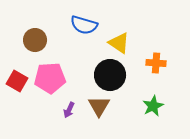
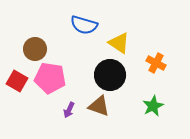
brown circle: moved 9 px down
orange cross: rotated 24 degrees clockwise
pink pentagon: rotated 12 degrees clockwise
brown triangle: rotated 40 degrees counterclockwise
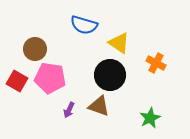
green star: moved 3 px left, 12 px down
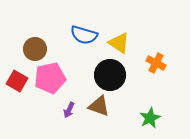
blue semicircle: moved 10 px down
pink pentagon: rotated 20 degrees counterclockwise
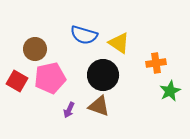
orange cross: rotated 36 degrees counterclockwise
black circle: moved 7 px left
green star: moved 20 px right, 27 px up
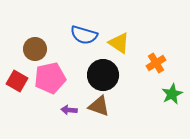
orange cross: rotated 24 degrees counterclockwise
green star: moved 2 px right, 3 px down
purple arrow: rotated 70 degrees clockwise
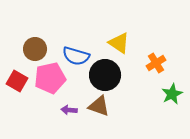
blue semicircle: moved 8 px left, 21 px down
black circle: moved 2 px right
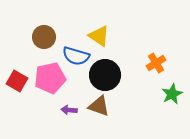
yellow triangle: moved 20 px left, 7 px up
brown circle: moved 9 px right, 12 px up
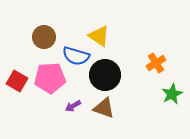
pink pentagon: rotated 8 degrees clockwise
brown triangle: moved 5 px right, 2 px down
purple arrow: moved 4 px right, 4 px up; rotated 35 degrees counterclockwise
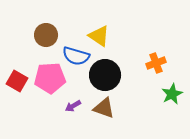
brown circle: moved 2 px right, 2 px up
orange cross: rotated 12 degrees clockwise
